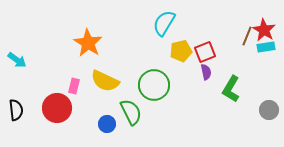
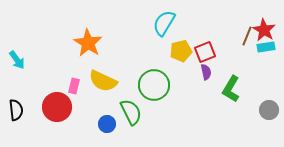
cyan arrow: rotated 18 degrees clockwise
yellow semicircle: moved 2 px left
red circle: moved 1 px up
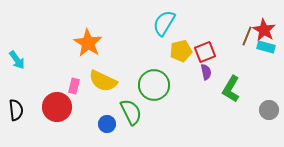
cyan rectangle: rotated 24 degrees clockwise
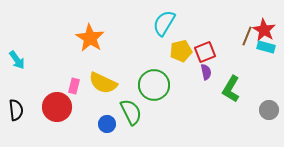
orange star: moved 2 px right, 5 px up
yellow semicircle: moved 2 px down
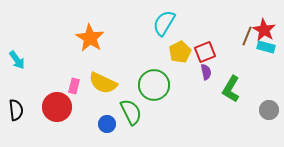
yellow pentagon: moved 1 px left, 1 px down; rotated 15 degrees counterclockwise
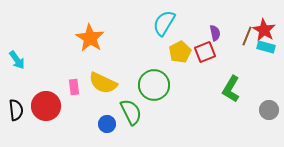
purple semicircle: moved 9 px right, 39 px up
pink rectangle: moved 1 px down; rotated 21 degrees counterclockwise
red circle: moved 11 px left, 1 px up
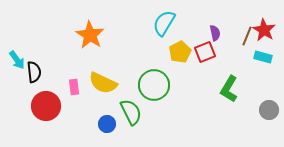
orange star: moved 3 px up
cyan rectangle: moved 3 px left, 10 px down
green L-shape: moved 2 px left
black semicircle: moved 18 px right, 38 px up
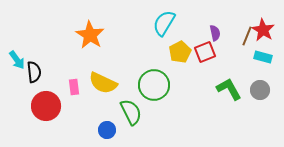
red star: moved 1 px left
green L-shape: rotated 120 degrees clockwise
gray circle: moved 9 px left, 20 px up
blue circle: moved 6 px down
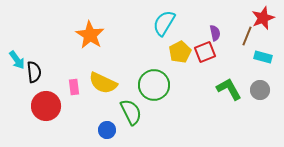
red star: moved 12 px up; rotated 20 degrees clockwise
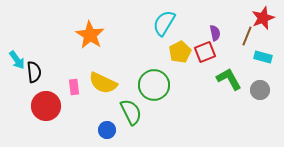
green L-shape: moved 10 px up
